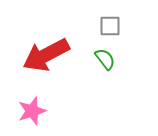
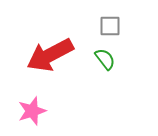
red arrow: moved 4 px right
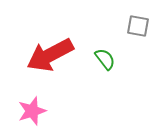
gray square: moved 28 px right; rotated 10 degrees clockwise
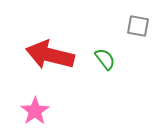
red arrow: rotated 42 degrees clockwise
pink star: moved 3 px right; rotated 16 degrees counterclockwise
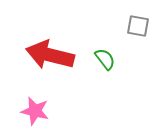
pink star: rotated 24 degrees counterclockwise
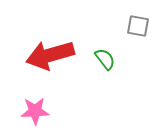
red arrow: rotated 30 degrees counterclockwise
pink star: rotated 16 degrees counterclockwise
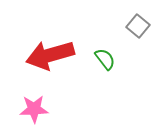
gray square: rotated 30 degrees clockwise
pink star: moved 1 px left, 2 px up
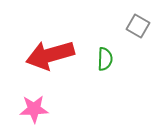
gray square: rotated 10 degrees counterclockwise
green semicircle: rotated 40 degrees clockwise
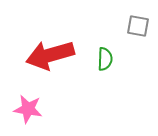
gray square: rotated 20 degrees counterclockwise
pink star: moved 6 px left; rotated 12 degrees clockwise
